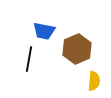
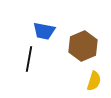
brown hexagon: moved 6 px right, 3 px up
yellow semicircle: rotated 12 degrees clockwise
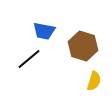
brown hexagon: rotated 20 degrees counterclockwise
black line: rotated 40 degrees clockwise
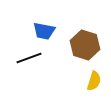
brown hexagon: moved 2 px right, 1 px up
black line: moved 1 px up; rotated 20 degrees clockwise
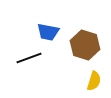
blue trapezoid: moved 4 px right, 1 px down
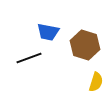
yellow semicircle: moved 2 px right, 1 px down
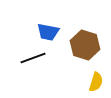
black line: moved 4 px right
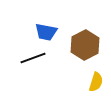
blue trapezoid: moved 2 px left
brown hexagon: rotated 16 degrees clockwise
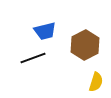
blue trapezoid: moved 1 px left, 1 px up; rotated 25 degrees counterclockwise
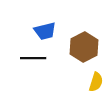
brown hexagon: moved 1 px left, 2 px down
black line: rotated 20 degrees clockwise
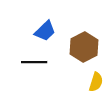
blue trapezoid: rotated 30 degrees counterclockwise
black line: moved 1 px right, 4 px down
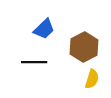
blue trapezoid: moved 1 px left, 2 px up
yellow semicircle: moved 4 px left, 3 px up
